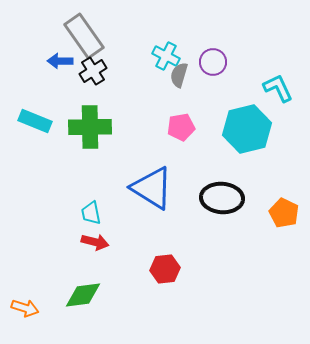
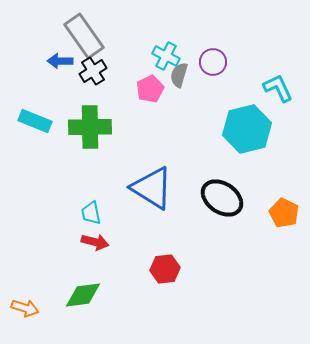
pink pentagon: moved 31 px left, 38 px up; rotated 16 degrees counterclockwise
black ellipse: rotated 30 degrees clockwise
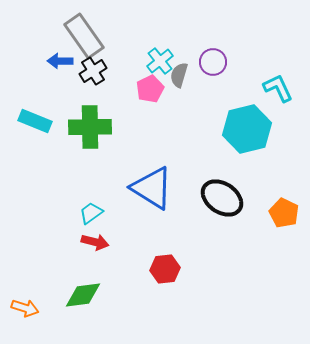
cyan cross: moved 6 px left, 5 px down; rotated 24 degrees clockwise
cyan trapezoid: rotated 65 degrees clockwise
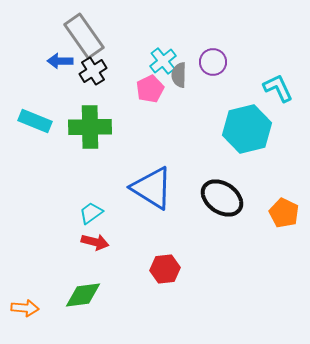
cyan cross: moved 3 px right
gray semicircle: rotated 15 degrees counterclockwise
orange arrow: rotated 12 degrees counterclockwise
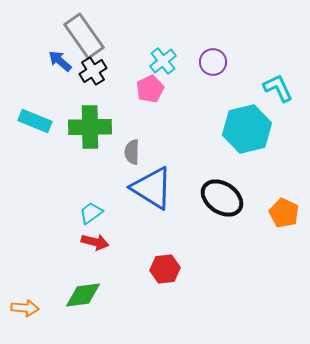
blue arrow: rotated 40 degrees clockwise
gray semicircle: moved 47 px left, 77 px down
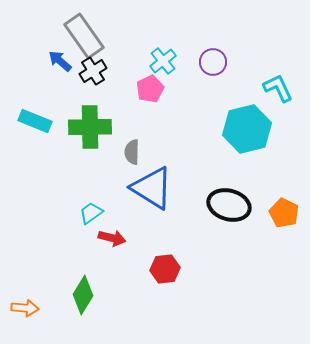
black ellipse: moved 7 px right, 7 px down; rotated 18 degrees counterclockwise
red arrow: moved 17 px right, 4 px up
green diamond: rotated 51 degrees counterclockwise
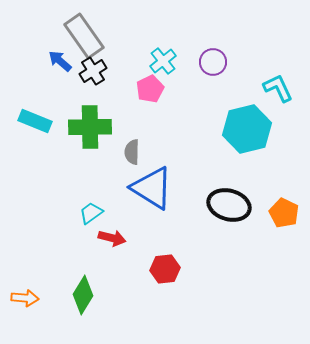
orange arrow: moved 10 px up
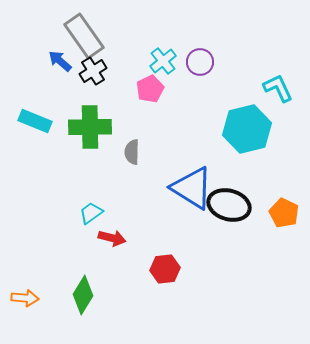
purple circle: moved 13 px left
blue triangle: moved 40 px right
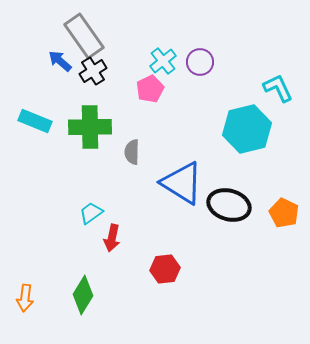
blue triangle: moved 10 px left, 5 px up
red arrow: rotated 88 degrees clockwise
orange arrow: rotated 92 degrees clockwise
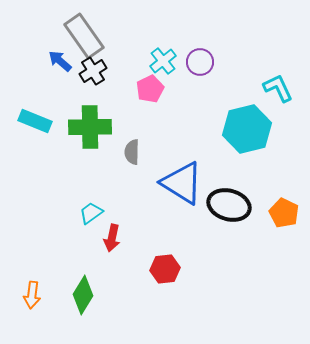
orange arrow: moved 7 px right, 3 px up
